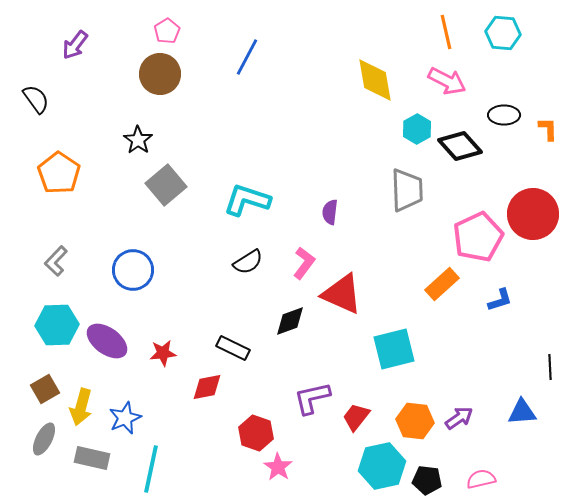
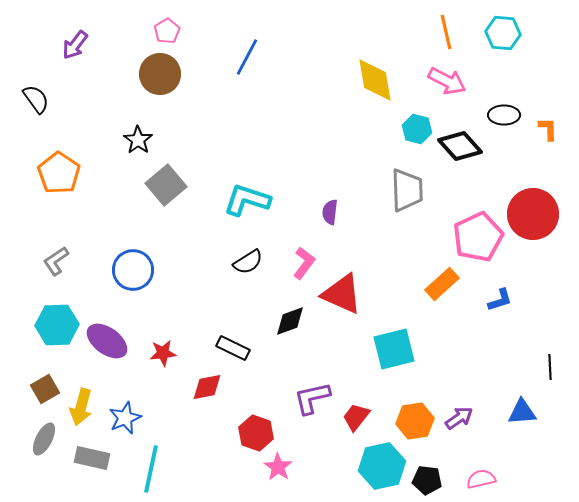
cyan hexagon at (417, 129): rotated 16 degrees counterclockwise
gray L-shape at (56, 261): rotated 12 degrees clockwise
orange hexagon at (415, 421): rotated 15 degrees counterclockwise
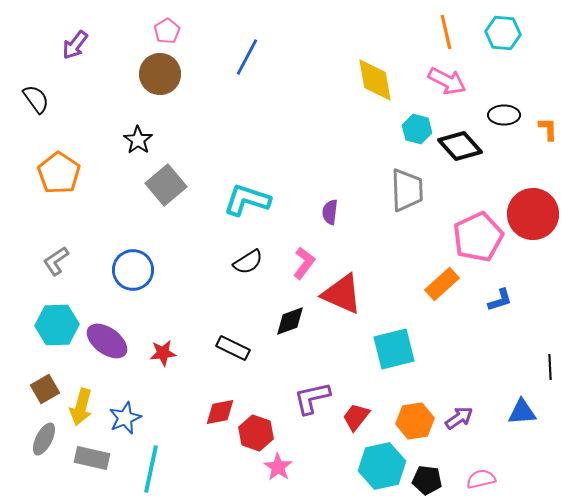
red diamond at (207, 387): moved 13 px right, 25 px down
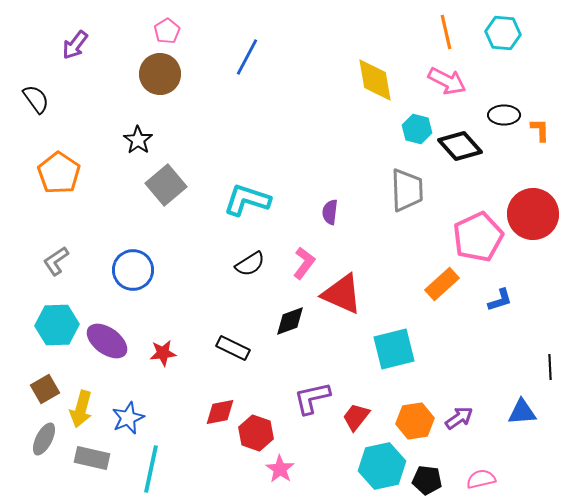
orange L-shape at (548, 129): moved 8 px left, 1 px down
black semicircle at (248, 262): moved 2 px right, 2 px down
yellow arrow at (81, 407): moved 2 px down
blue star at (125, 418): moved 3 px right
pink star at (278, 467): moved 2 px right, 2 px down
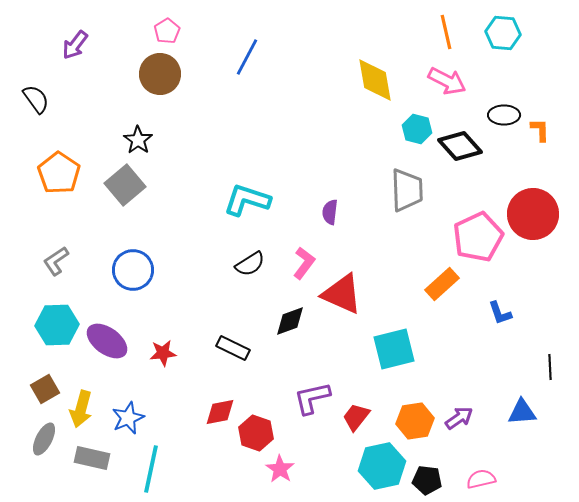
gray square at (166, 185): moved 41 px left
blue L-shape at (500, 300): moved 13 px down; rotated 88 degrees clockwise
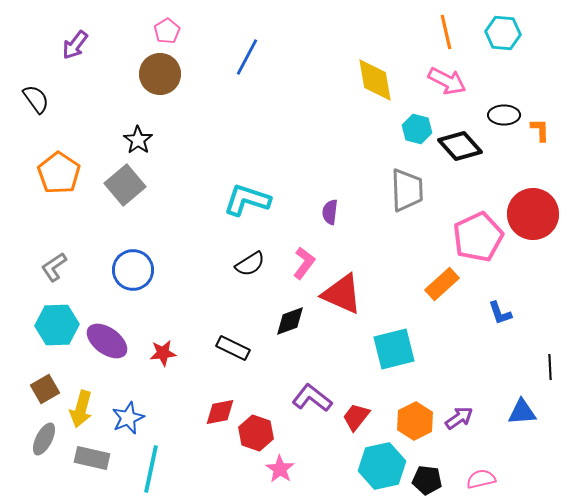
gray L-shape at (56, 261): moved 2 px left, 6 px down
purple L-shape at (312, 398): rotated 51 degrees clockwise
orange hexagon at (415, 421): rotated 18 degrees counterclockwise
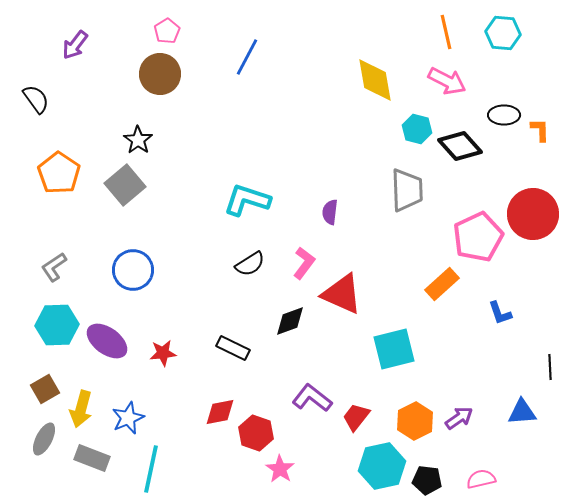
gray rectangle at (92, 458): rotated 8 degrees clockwise
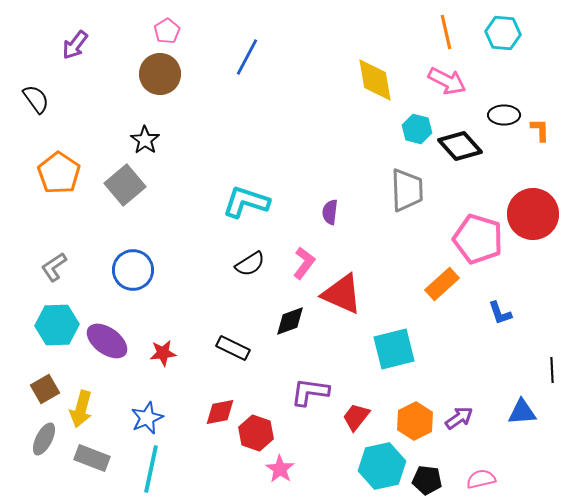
black star at (138, 140): moved 7 px right
cyan L-shape at (247, 200): moved 1 px left, 2 px down
pink pentagon at (478, 237): moved 2 px down; rotated 30 degrees counterclockwise
black line at (550, 367): moved 2 px right, 3 px down
purple L-shape at (312, 398): moved 2 px left, 6 px up; rotated 30 degrees counterclockwise
blue star at (128, 418): moved 19 px right
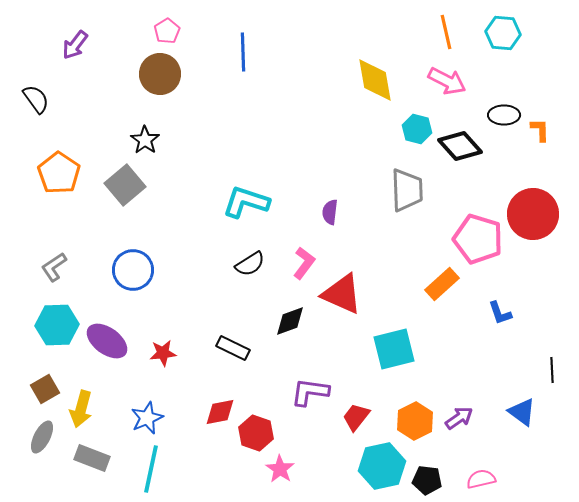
blue line at (247, 57): moved 4 px left, 5 px up; rotated 30 degrees counterclockwise
blue triangle at (522, 412): rotated 40 degrees clockwise
gray ellipse at (44, 439): moved 2 px left, 2 px up
